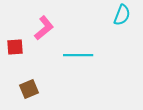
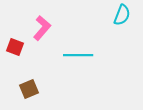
pink L-shape: moved 2 px left; rotated 10 degrees counterclockwise
red square: rotated 24 degrees clockwise
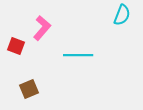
red square: moved 1 px right, 1 px up
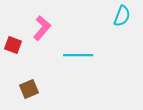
cyan semicircle: moved 1 px down
red square: moved 3 px left, 1 px up
